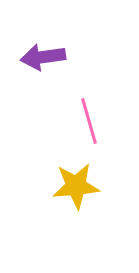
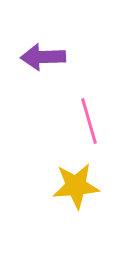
purple arrow: rotated 6 degrees clockwise
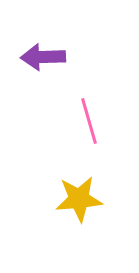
yellow star: moved 3 px right, 13 px down
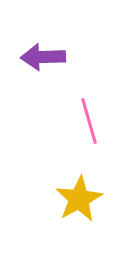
yellow star: rotated 24 degrees counterclockwise
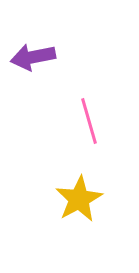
purple arrow: moved 10 px left; rotated 9 degrees counterclockwise
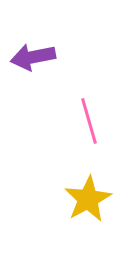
yellow star: moved 9 px right
